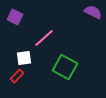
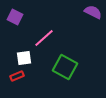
red rectangle: rotated 24 degrees clockwise
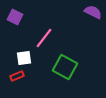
pink line: rotated 10 degrees counterclockwise
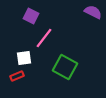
purple square: moved 16 px right, 1 px up
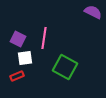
purple square: moved 13 px left, 23 px down
pink line: rotated 30 degrees counterclockwise
white square: moved 1 px right
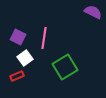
purple square: moved 2 px up
white square: rotated 28 degrees counterclockwise
green square: rotated 30 degrees clockwise
